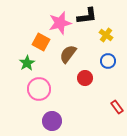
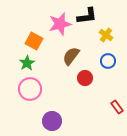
pink star: moved 1 px down
orange square: moved 7 px left, 1 px up
brown semicircle: moved 3 px right, 2 px down
pink circle: moved 9 px left
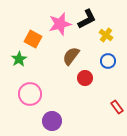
black L-shape: moved 3 px down; rotated 20 degrees counterclockwise
orange square: moved 1 px left, 2 px up
green star: moved 8 px left, 4 px up
pink circle: moved 5 px down
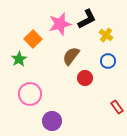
orange square: rotated 18 degrees clockwise
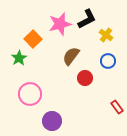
green star: moved 1 px up
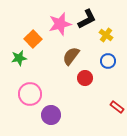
green star: rotated 21 degrees clockwise
red rectangle: rotated 16 degrees counterclockwise
purple circle: moved 1 px left, 6 px up
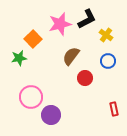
pink circle: moved 1 px right, 3 px down
red rectangle: moved 3 px left, 2 px down; rotated 40 degrees clockwise
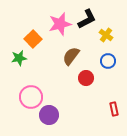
red circle: moved 1 px right
purple circle: moved 2 px left
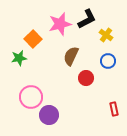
brown semicircle: rotated 12 degrees counterclockwise
